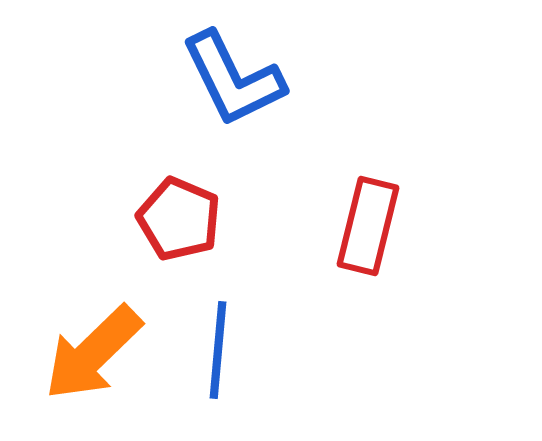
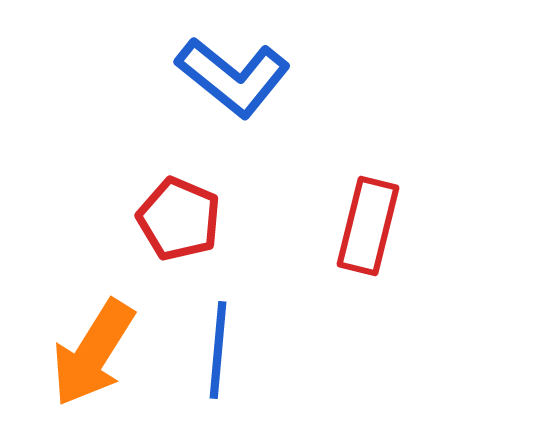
blue L-shape: moved 2 px up; rotated 25 degrees counterclockwise
orange arrow: rotated 14 degrees counterclockwise
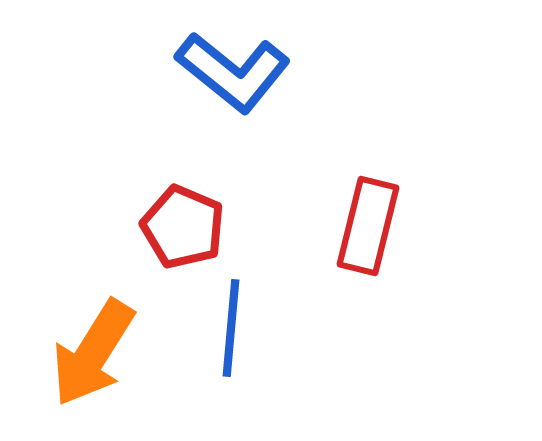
blue L-shape: moved 5 px up
red pentagon: moved 4 px right, 8 px down
blue line: moved 13 px right, 22 px up
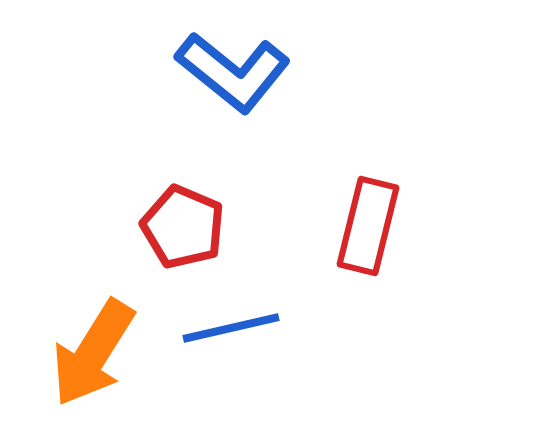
blue line: rotated 72 degrees clockwise
